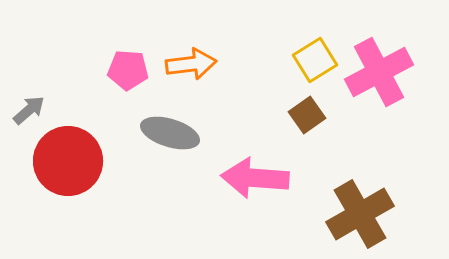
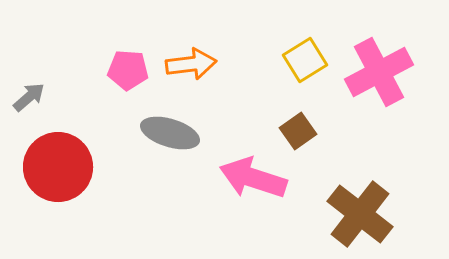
yellow square: moved 10 px left
gray arrow: moved 13 px up
brown square: moved 9 px left, 16 px down
red circle: moved 10 px left, 6 px down
pink arrow: moved 2 px left; rotated 14 degrees clockwise
brown cross: rotated 22 degrees counterclockwise
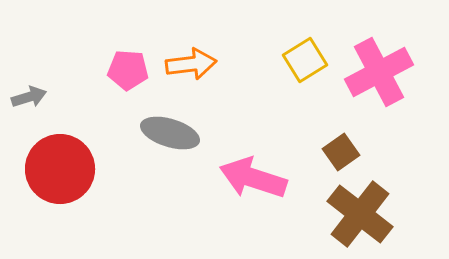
gray arrow: rotated 24 degrees clockwise
brown square: moved 43 px right, 21 px down
red circle: moved 2 px right, 2 px down
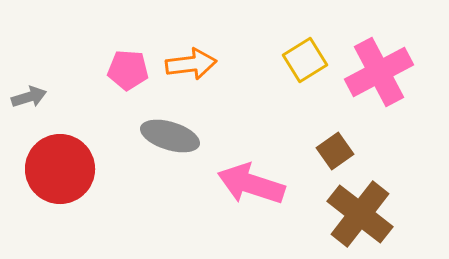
gray ellipse: moved 3 px down
brown square: moved 6 px left, 1 px up
pink arrow: moved 2 px left, 6 px down
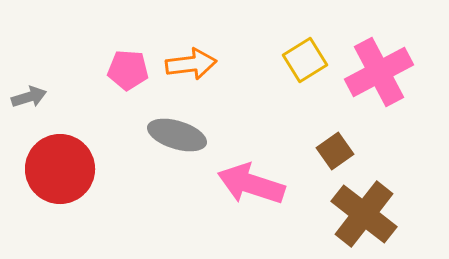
gray ellipse: moved 7 px right, 1 px up
brown cross: moved 4 px right
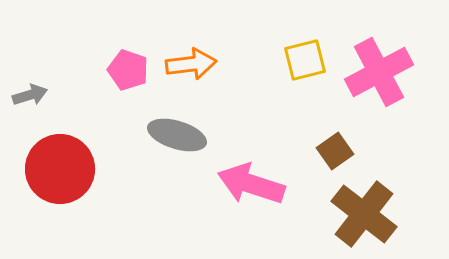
yellow square: rotated 18 degrees clockwise
pink pentagon: rotated 15 degrees clockwise
gray arrow: moved 1 px right, 2 px up
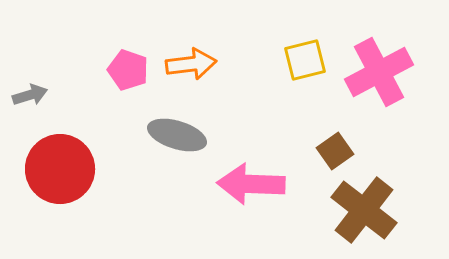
pink arrow: rotated 16 degrees counterclockwise
brown cross: moved 4 px up
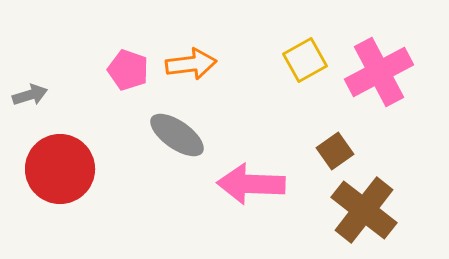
yellow square: rotated 15 degrees counterclockwise
gray ellipse: rotated 18 degrees clockwise
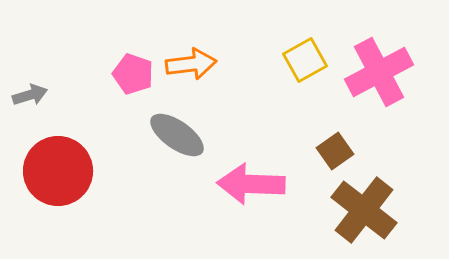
pink pentagon: moved 5 px right, 4 px down
red circle: moved 2 px left, 2 px down
